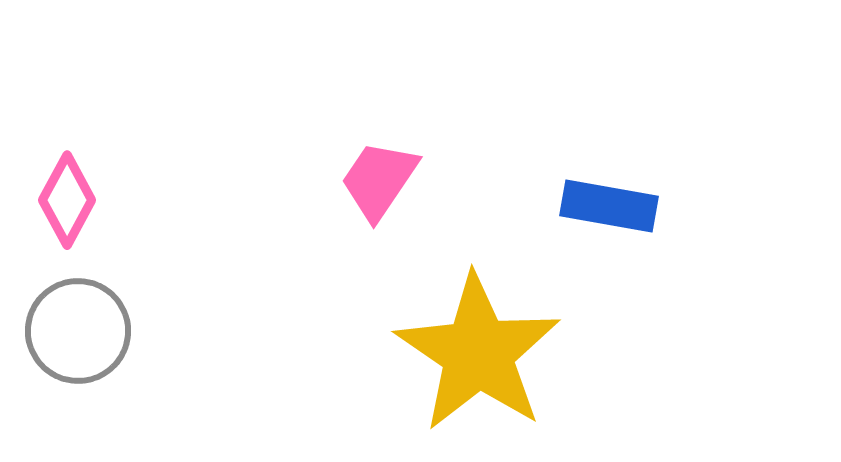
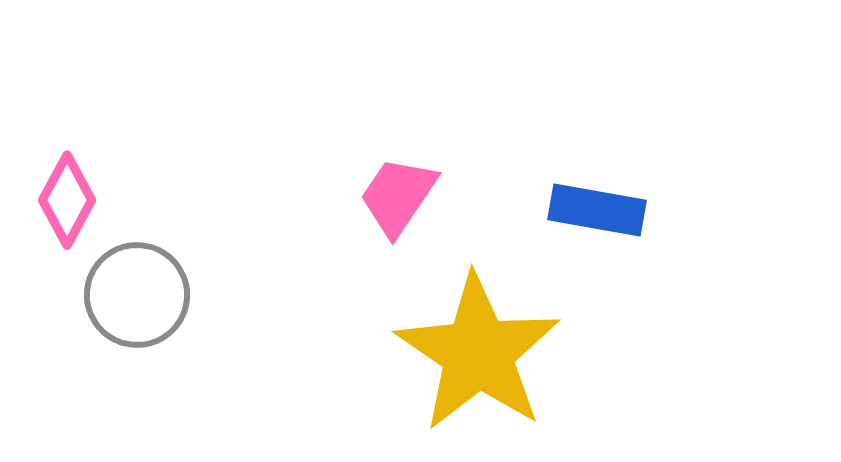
pink trapezoid: moved 19 px right, 16 px down
blue rectangle: moved 12 px left, 4 px down
gray circle: moved 59 px right, 36 px up
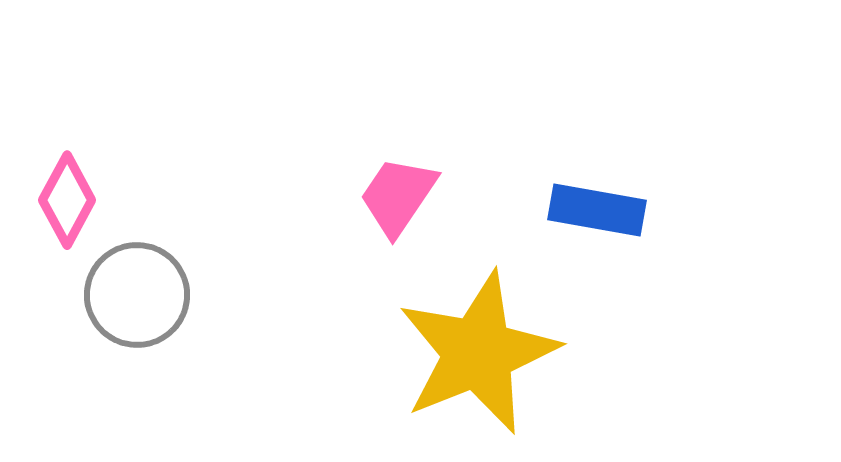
yellow star: rotated 16 degrees clockwise
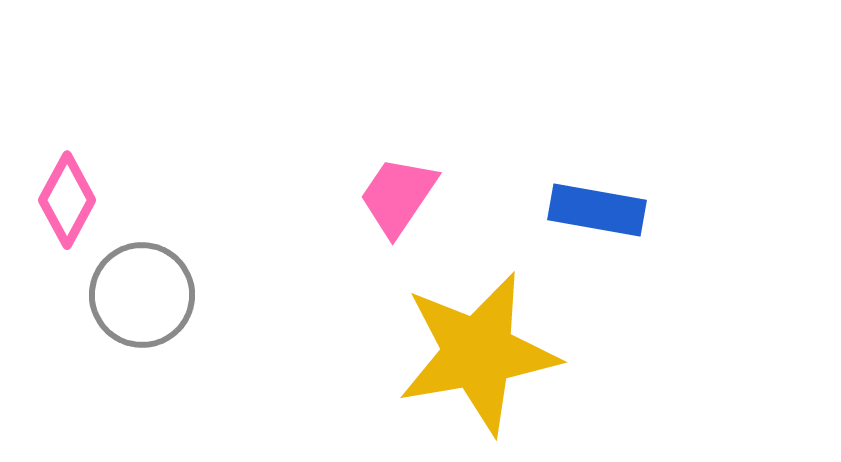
gray circle: moved 5 px right
yellow star: rotated 12 degrees clockwise
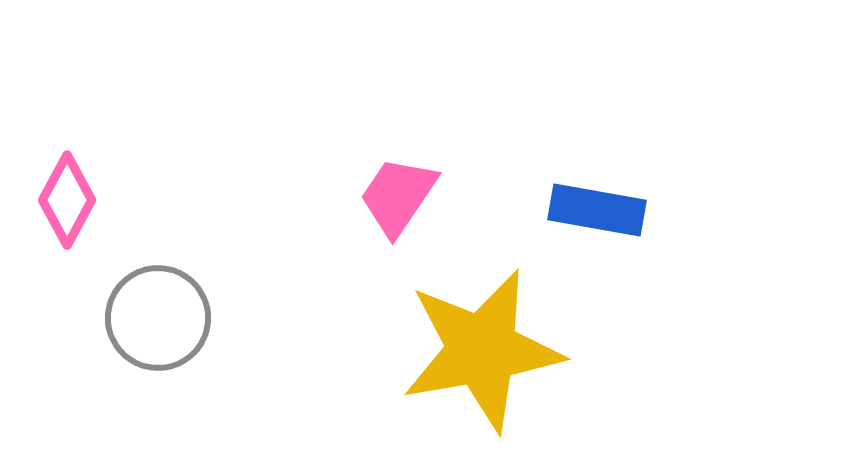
gray circle: moved 16 px right, 23 px down
yellow star: moved 4 px right, 3 px up
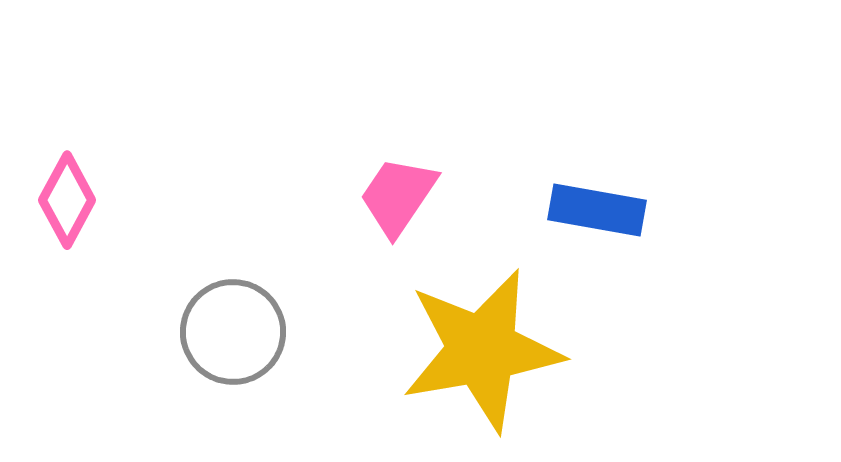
gray circle: moved 75 px right, 14 px down
